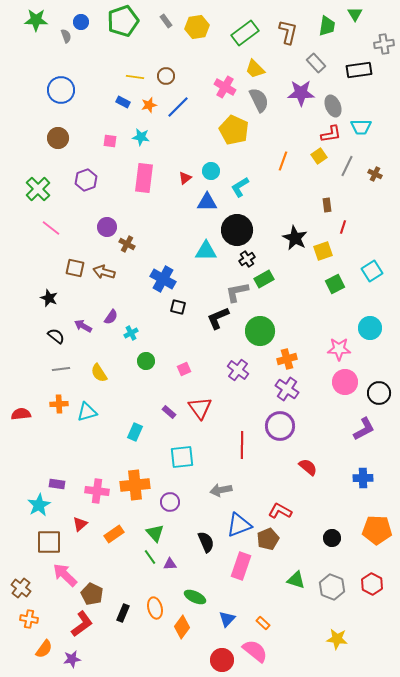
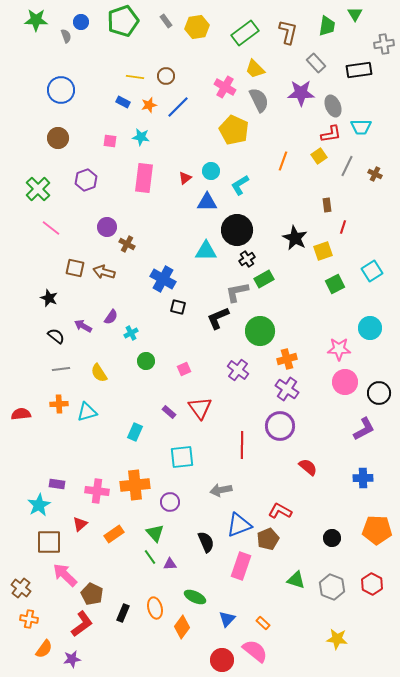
cyan L-shape at (240, 187): moved 2 px up
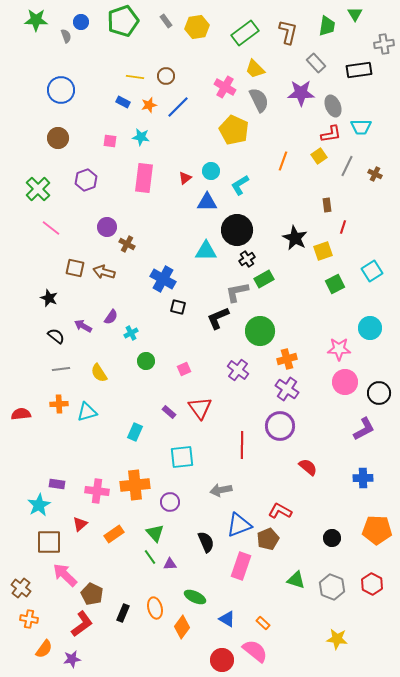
blue triangle at (227, 619): rotated 42 degrees counterclockwise
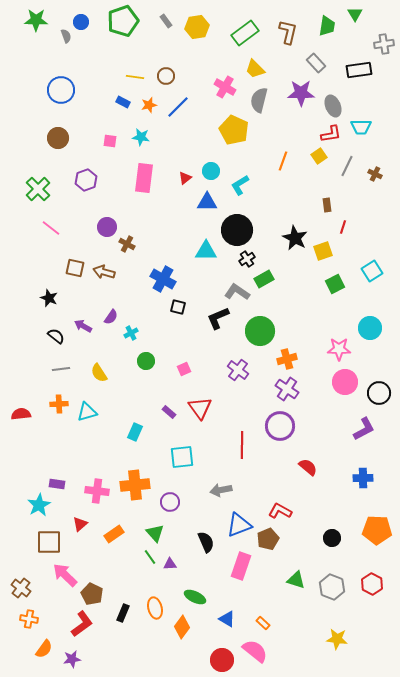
gray semicircle at (259, 100): rotated 140 degrees counterclockwise
gray L-shape at (237, 292): rotated 45 degrees clockwise
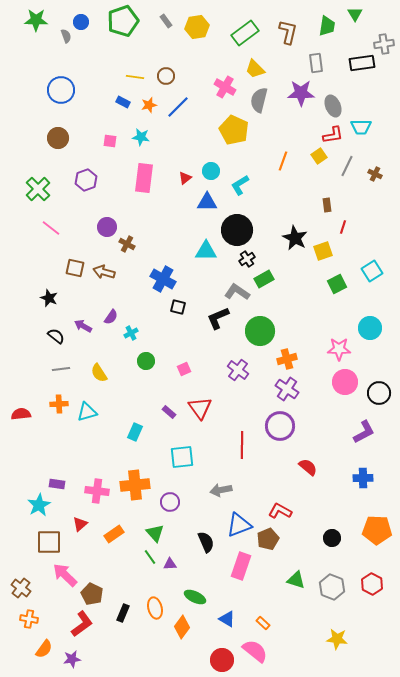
gray rectangle at (316, 63): rotated 36 degrees clockwise
black rectangle at (359, 70): moved 3 px right, 7 px up
red L-shape at (331, 134): moved 2 px right, 1 px down
green square at (335, 284): moved 2 px right
purple L-shape at (364, 429): moved 3 px down
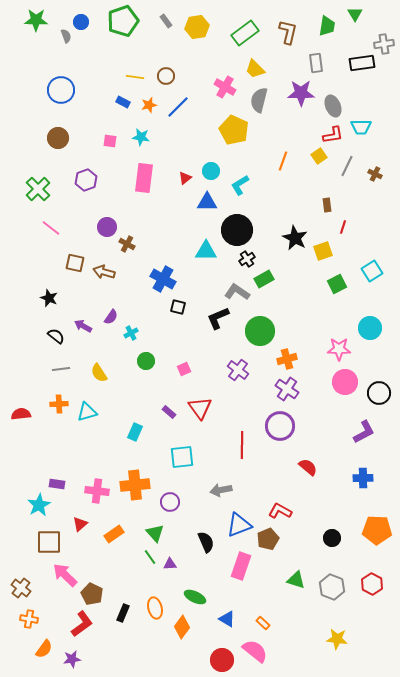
brown square at (75, 268): moved 5 px up
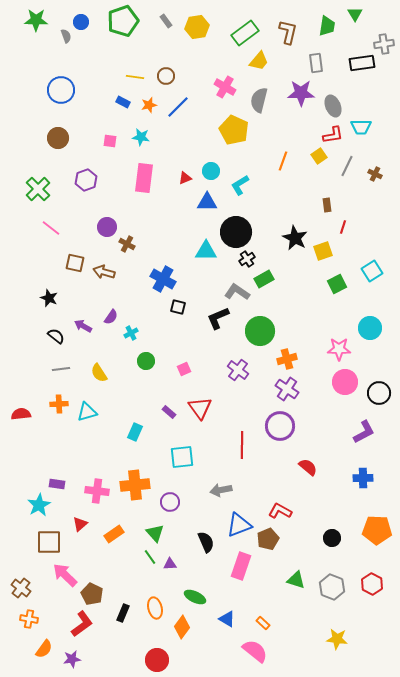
yellow trapezoid at (255, 69): moved 4 px right, 8 px up; rotated 95 degrees counterclockwise
red triangle at (185, 178): rotated 16 degrees clockwise
black circle at (237, 230): moved 1 px left, 2 px down
red circle at (222, 660): moved 65 px left
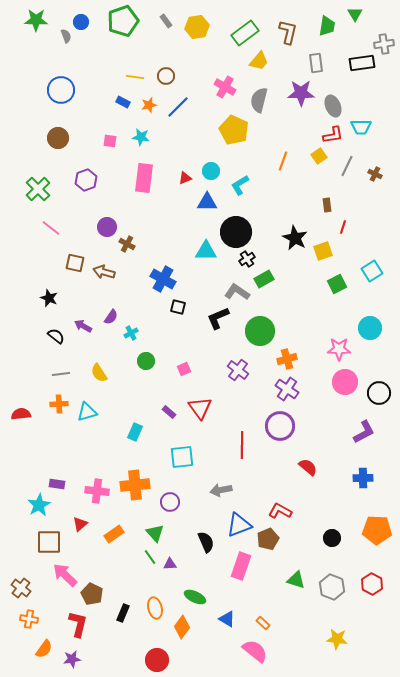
gray line at (61, 369): moved 5 px down
red L-shape at (82, 624): moved 4 px left; rotated 40 degrees counterclockwise
